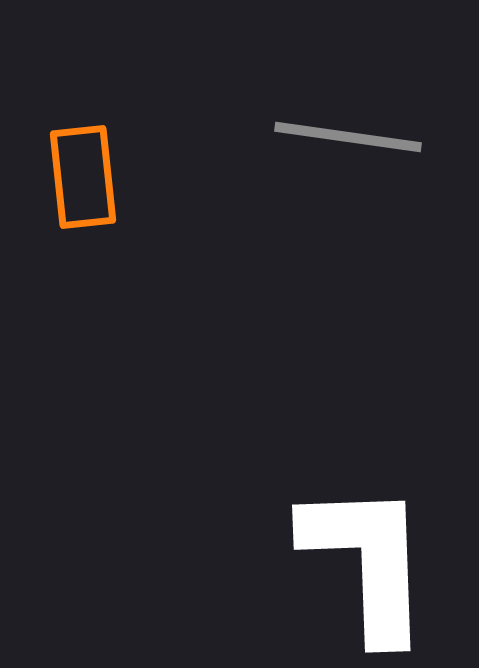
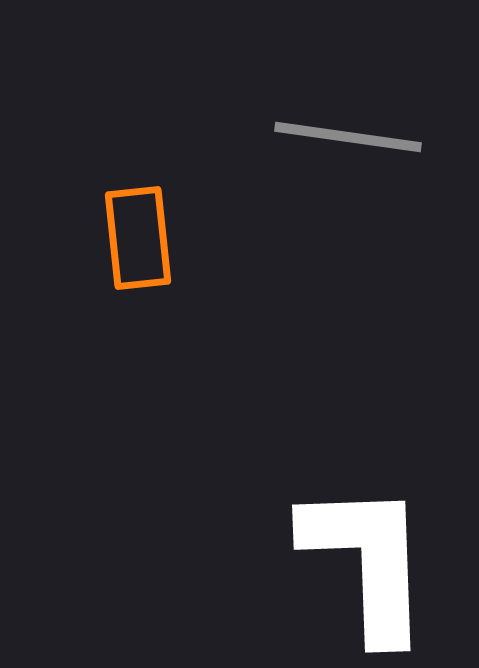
orange rectangle: moved 55 px right, 61 px down
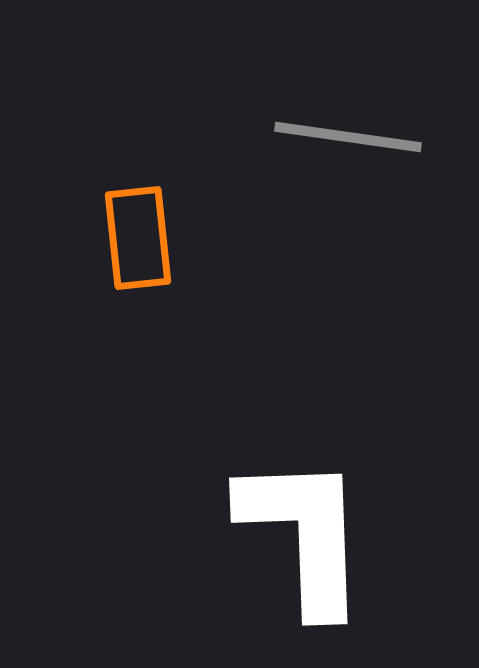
white L-shape: moved 63 px left, 27 px up
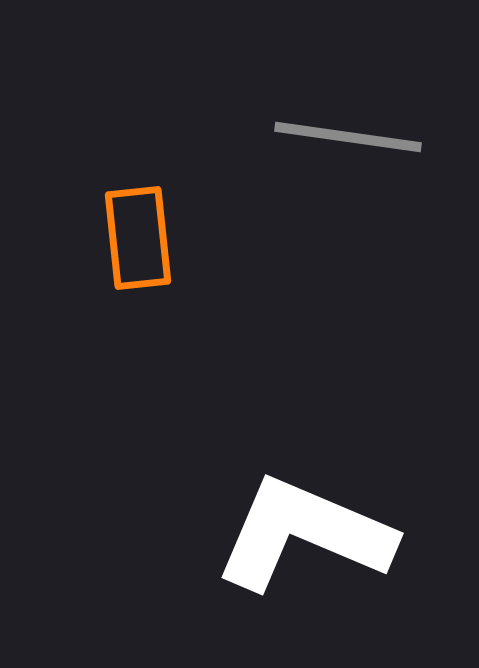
white L-shape: rotated 65 degrees counterclockwise
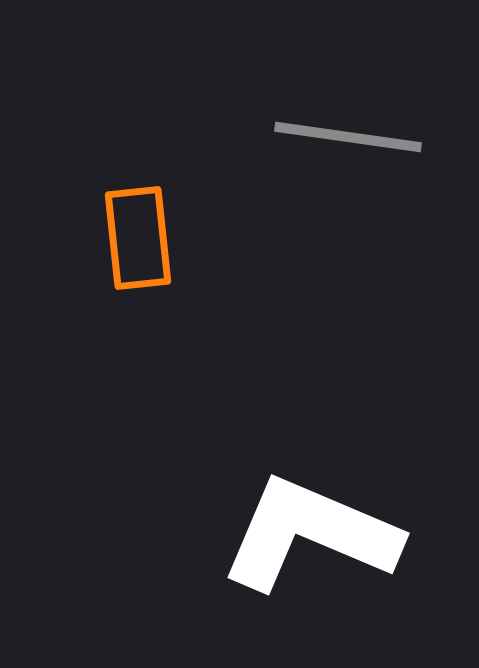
white L-shape: moved 6 px right
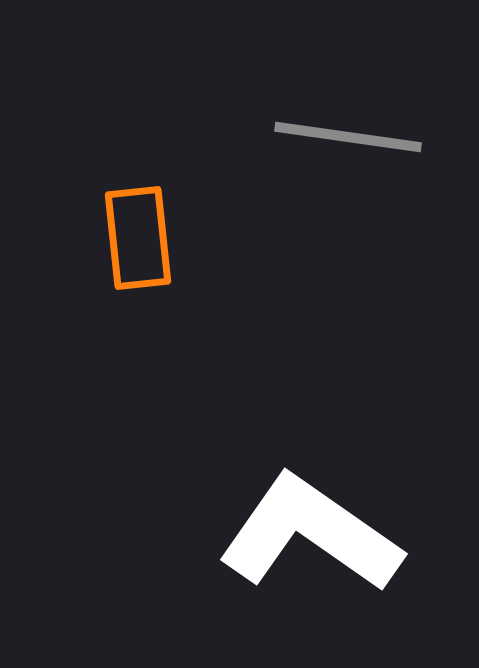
white L-shape: rotated 12 degrees clockwise
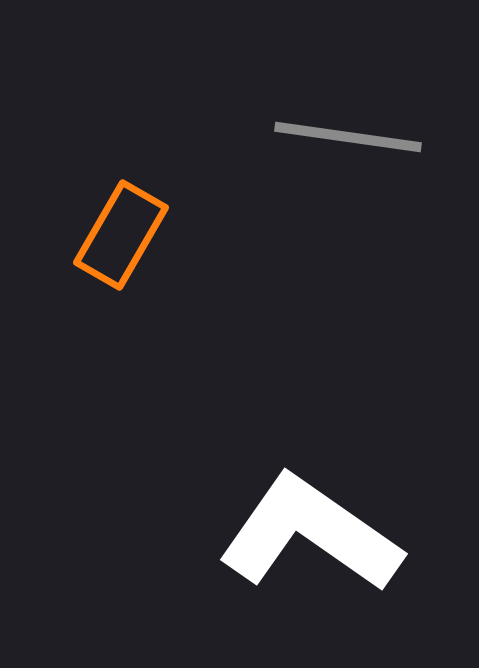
orange rectangle: moved 17 px left, 3 px up; rotated 36 degrees clockwise
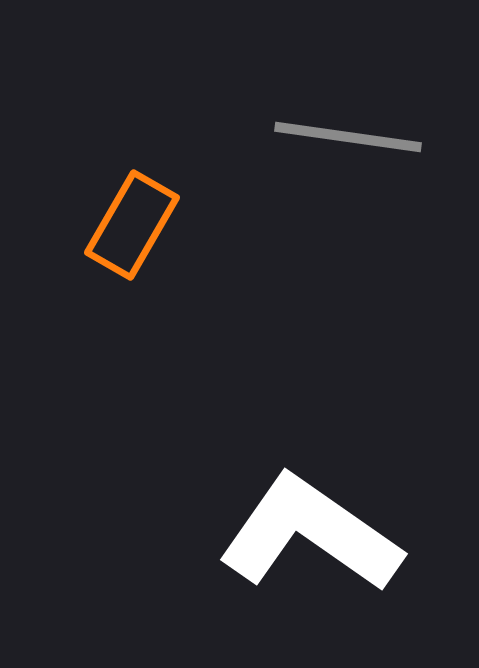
orange rectangle: moved 11 px right, 10 px up
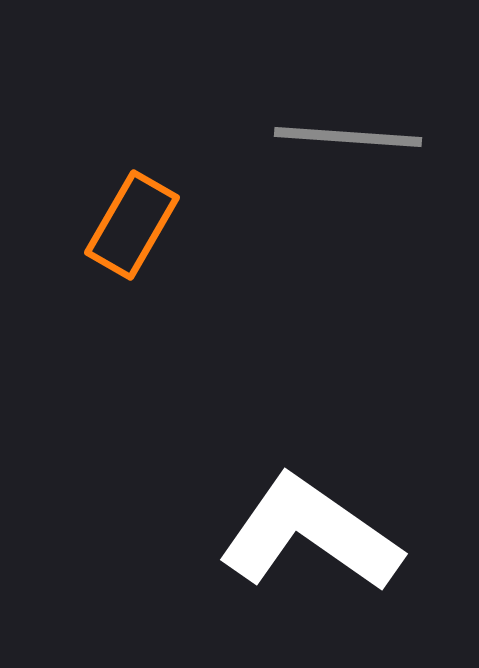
gray line: rotated 4 degrees counterclockwise
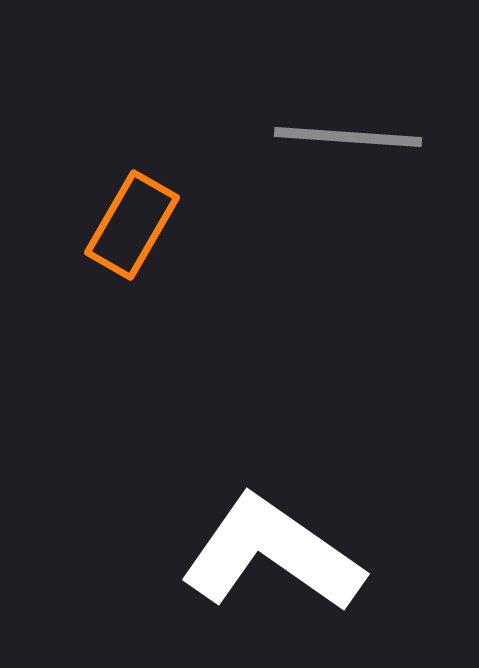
white L-shape: moved 38 px left, 20 px down
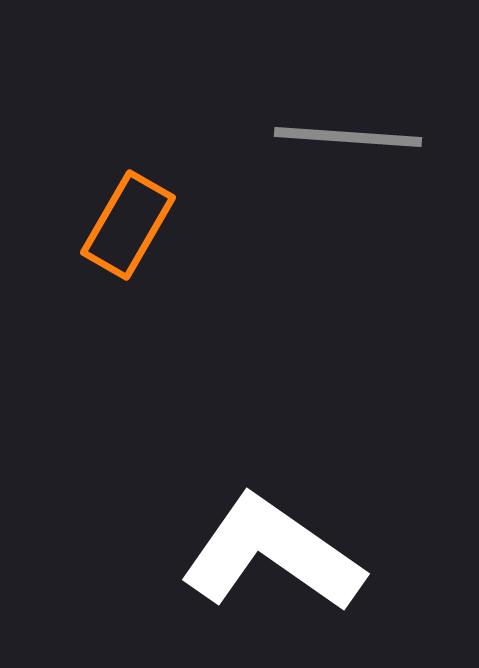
orange rectangle: moved 4 px left
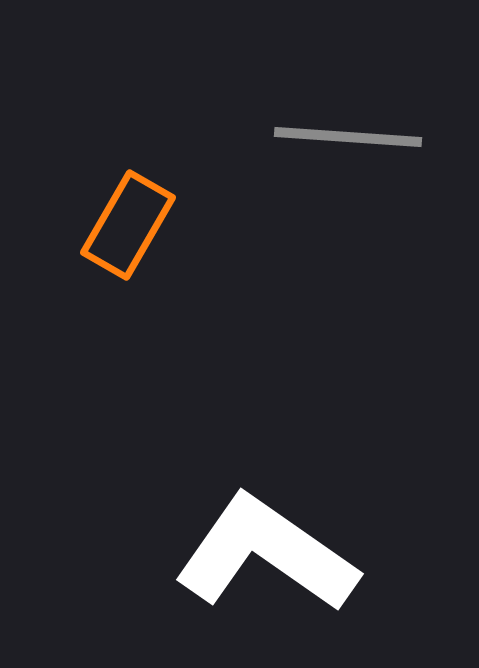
white L-shape: moved 6 px left
